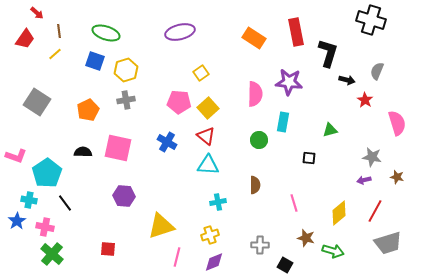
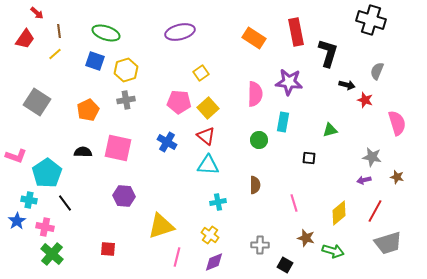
black arrow at (347, 80): moved 5 px down
red star at (365, 100): rotated 14 degrees counterclockwise
yellow cross at (210, 235): rotated 36 degrees counterclockwise
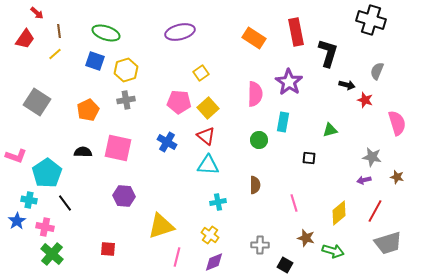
purple star at (289, 82): rotated 28 degrees clockwise
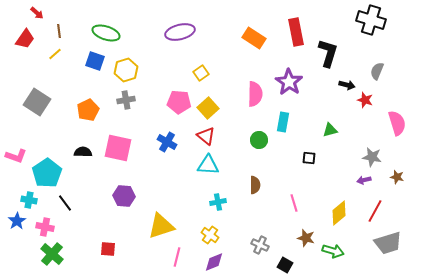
gray cross at (260, 245): rotated 24 degrees clockwise
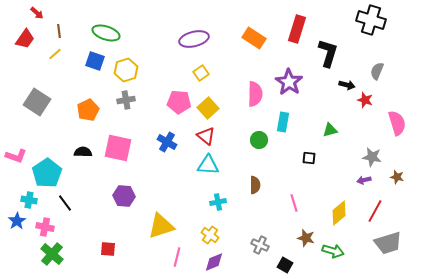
purple ellipse at (180, 32): moved 14 px right, 7 px down
red rectangle at (296, 32): moved 1 px right, 3 px up; rotated 28 degrees clockwise
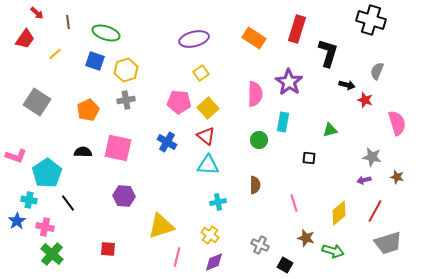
brown line at (59, 31): moved 9 px right, 9 px up
black line at (65, 203): moved 3 px right
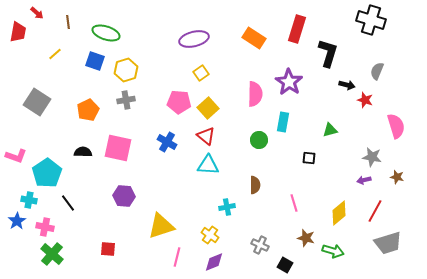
red trapezoid at (25, 39): moved 7 px left, 7 px up; rotated 25 degrees counterclockwise
pink semicircle at (397, 123): moved 1 px left, 3 px down
cyan cross at (218, 202): moved 9 px right, 5 px down
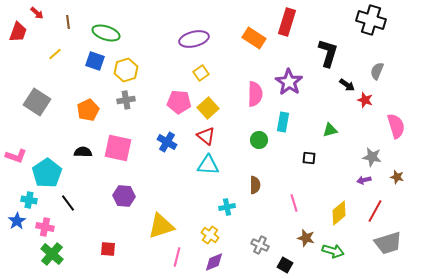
red rectangle at (297, 29): moved 10 px left, 7 px up
red trapezoid at (18, 32): rotated 10 degrees clockwise
black arrow at (347, 85): rotated 21 degrees clockwise
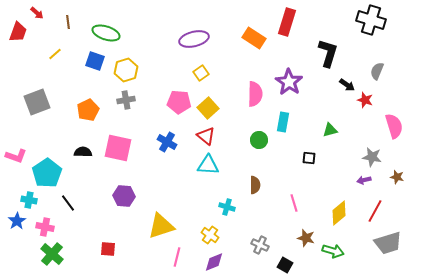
gray square at (37, 102): rotated 36 degrees clockwise
pink semicircle at (396, 126): moved 2 px left
cyan cross at (227, 207): rotated 28 degrees clockwise
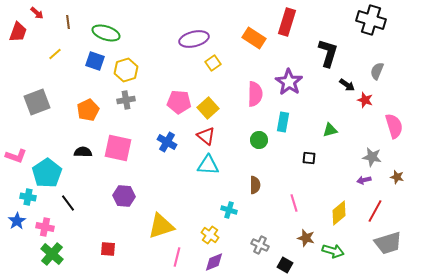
yellow square at (201, 73): moved 12 px right, 10 px up
cyan cross at (29, 200): moved 1 px left, 3 px up
cyan cross at (227, 207): moved 2 px right, 3 px down
